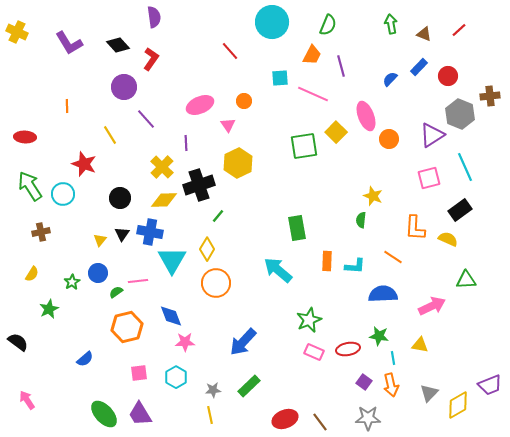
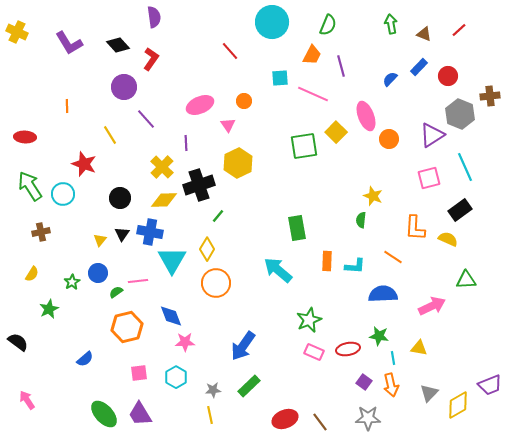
blue arrow at (243, 342): moved 4 px down; rotated 8 degrees counterclockwise
yellow triangle at (420, 345): moved 1 px left, 3 px down
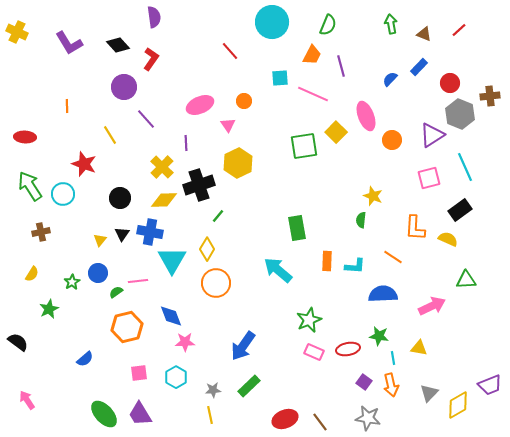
red circle at (448, 76): moved 2 px right, 7 px down
orange circle at (389, 139): moved 3 px right, 1 px down
gray star at (368, 418): rotated 10 degrees clockwise
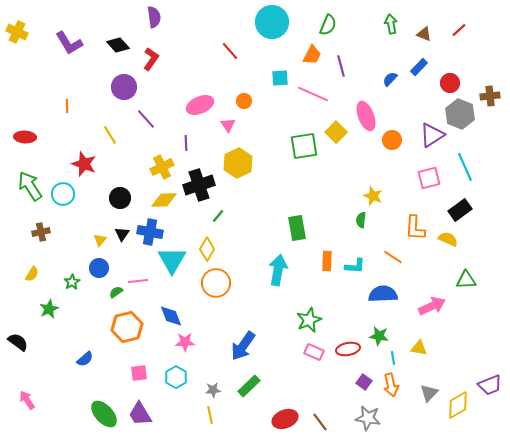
yellow cross at (162, 167): rotated 20 degrees clockwise
cyan arrow at (278, 270): rotated 60 degrees clockwise
blue circle at (98, 273): moved 1 px right, 5 px up
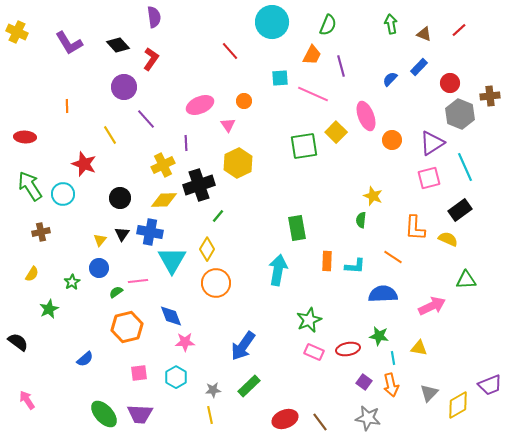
purple triangle at (432, 135): moved 8 px down
yellow cross at (162, 167): moved 1 px right, 2 px up
purple trapezoid at (140, 414): rotated 56 degrees counterclockwise
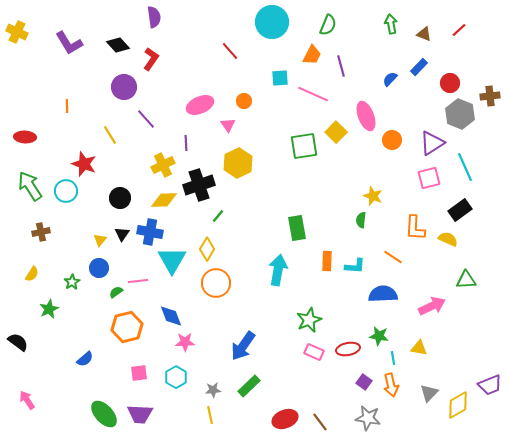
cyan circle at (63, 194): moved 3 px right, 3 px up
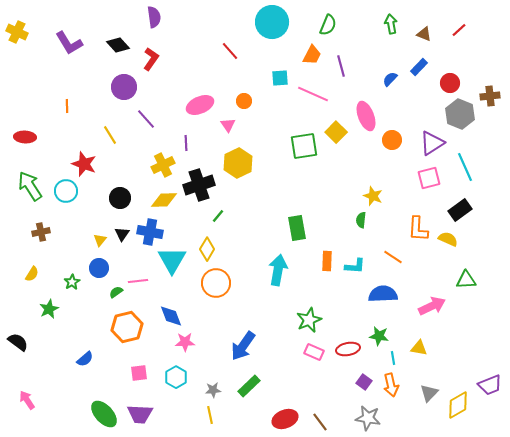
orange L-shape at (415, 228): moved 3 px right, 1 px down
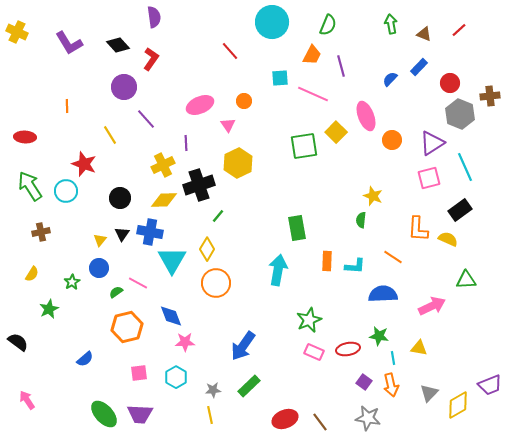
pink line at (138, 281): moved 2 px down; rotated 36 degrees clockwise
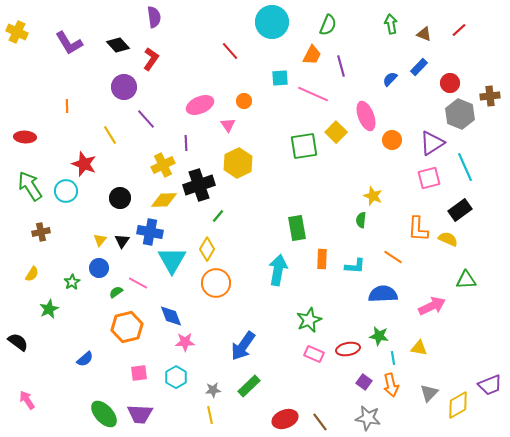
black triangle at (122, 234): moved 7 px down
orange rectangle at (327, 261): moved 5 px left, 2 px up
pink rectangle at (314, 352): moved 2 px down
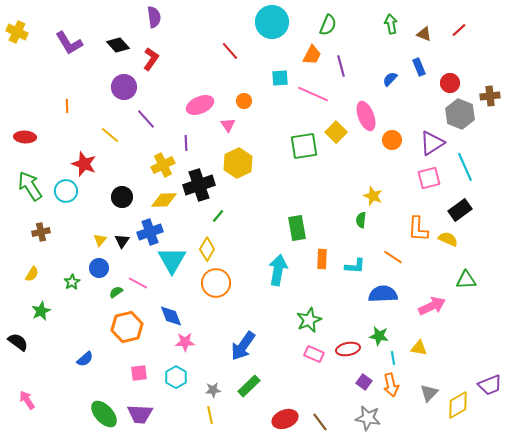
blue rectangle at (419, 67): rotated 66 degrees counterclockwise
yellow line at (110, 135): rotated 18 degrees counterclockwise
black circle at (120, 198): moved 2 px right, 1 px up
blue cross at (150, 232): rotated 30 degrees counterclockwise
green star at (49, 309): moved 8 px left, 2 px down
